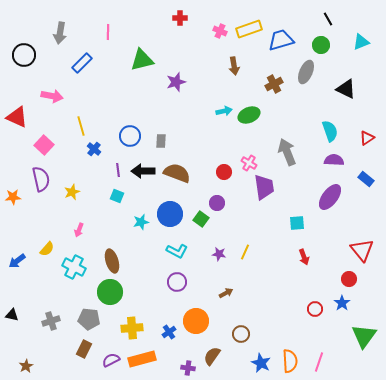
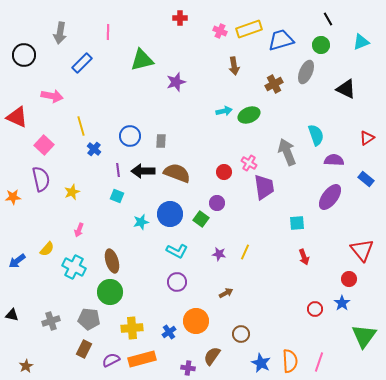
cyan semicircle at (330, 131): moved 14 px left, 4 px down
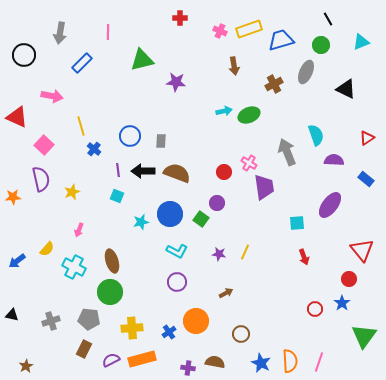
purple star at (176, 82): rotated 24 degrees clockwise
purple ellipse at (330, 197): moved 8 px down
brown semicircle at (212, 356): moved 3 px right, 6 px down; rotated 66 degrees clockwise
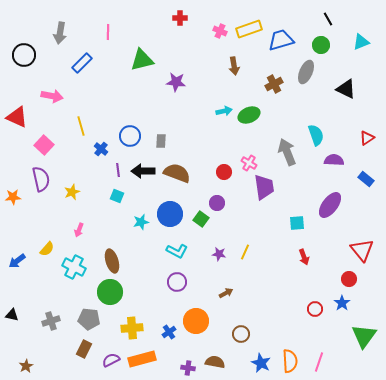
blue cross at (94, 149): moved 7 px right
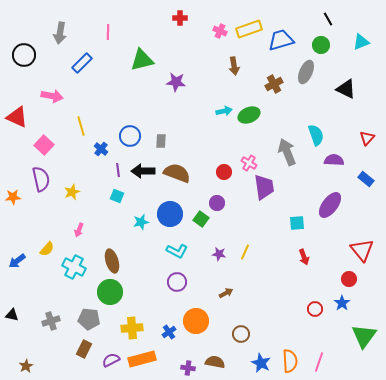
red triangle at (367, 138): rotated 14 degrees counterclockwise
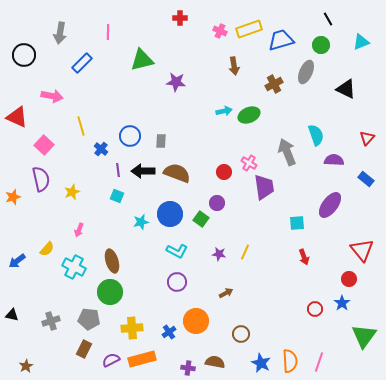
orange star at (13, 197): rotated 14 degrees counterclockwise
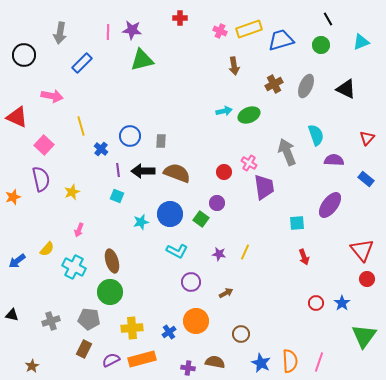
gray ellipse at (306, 72): moved 14 px down
purple star at (176, 82): moved 44 px left, 52 px up
red circle at (349, 279): moved 18 px right
purple circle at (177, 282): moved 14 px right
red circle at (315, 309): moved 1 px right, 6 px up
brown star at (26, 366): moved 6 px right
